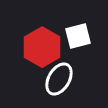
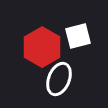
white ellipse: rotated 8 degrees counterclockwise
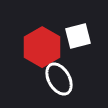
white ellipse: rotated 52 degrees counterclockwise
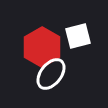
white ellipse: moved 8 px left, 5 px up; rotated 68 degrees clockwise
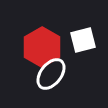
white square: moved 5 px right, 4 px down
